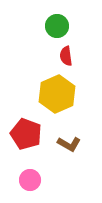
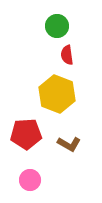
red semicircle: moved 1 px right, 1 px up
yellow hexagon: rotated 15 degrees counterclockwise
red pentagon: rotated 24 degrees counterclockwise
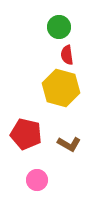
green circle: moved 2 px right, 1 px down
yellow hexagon: moved 4 px right, 6 px up; rotated 6 degrees counterclockwise
red pentagon: rotated 16 degrees clockwise
pink circle: moved 7 px right
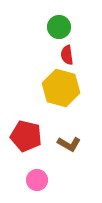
red pentagon: moved 2 px down
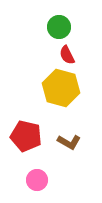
red semicircle: rotated 18 degrees counterclockwise
brown L-shape: moved 2 px up
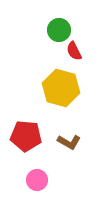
green circle: moved 3 px down
red semicircle: moved 7 px right, 4 px up
red pentagon: rotated 8 degrees counterclockwise
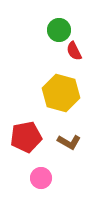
yellow hexagon: moved 5 px down
red pentagon: moved 1 px down; rotated 16 degrees counterclockwise
pink circle: moved 4 px right, 2 px up
